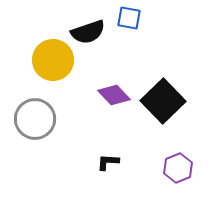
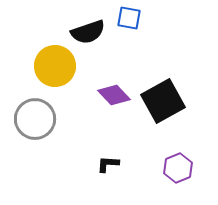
yellow circle: moved 2 px right, 6 px down
black square: rotated 15 degrees clockwise
black L-shape: moved 2 px down
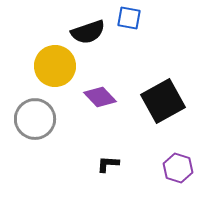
purple diamond: moved 14 px left, 2 px down
purple hexagon: rotated 20 degrees counterclockwise
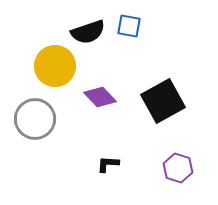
blue square: moved 8 px down
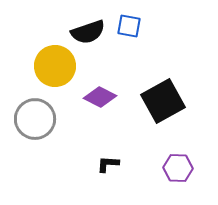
purple diamond: rotated 20 degrees counterclockwise
purple hexagon: rotated 16 degrees counterclockwise
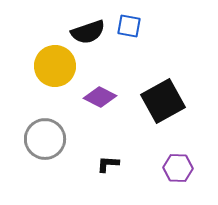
gray circle: moved 10 px right, 20 px down
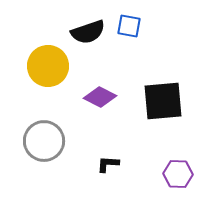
yellow circle: moved 7 px left
black square: rotated 24 degrees clockwise
gray circle: moved 1 px left, 2 px down
purple hexagon: moved 6 px down
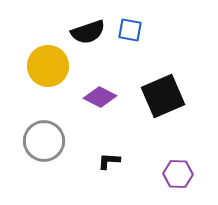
blue square: moved 1 px right, 4 px down
black square: moved 5 px up; rotated 18 degrees counterclockwise
black L-shape: moved 1 px right, 3 px up
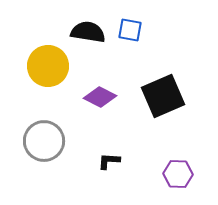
black semicircle: rotated 152 degrees counterclockwise
